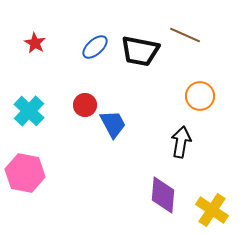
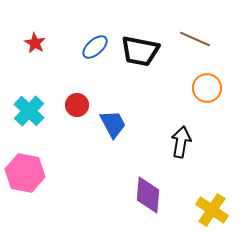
brown line: moved 10 px right, 4 px down
orange circle: moved 7 px right, 8 px up
red circle: moved 8 px left
purple diamond: moved 15 px left
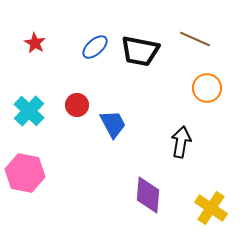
yellow cross: moved 1 px left, 2 px up
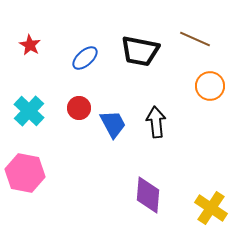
red star: moved 5 px left, 2 px down
blue ellipse: moved 10 px left, 11 px down
orange circle: moved 3 px right, 2 px up
red circle: moved 2 px right, 3 px down
black arrow: moved 25 px left, 20 px up; rotated 16 degrees counterclockwise
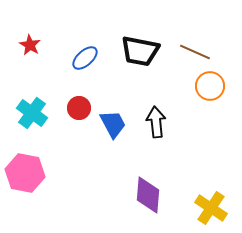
brown line: moved 13 px down
cyan cross: moved 3 px right, 2 px down; rotated 8 degrees counterclockwise
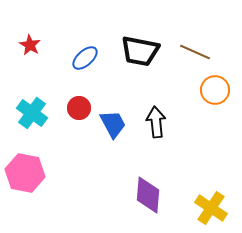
orange circle: moved 5 px right, 4 px down
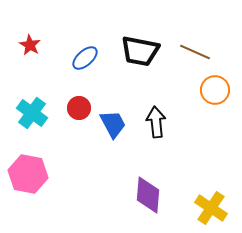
pink hexagon: moved 3 px right, 1 px down
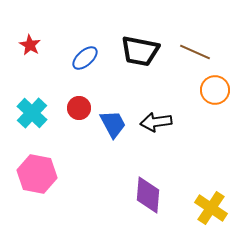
cyan cross: rotated 8 degrees clockwise
black arrow: rotated 92 degrees counterclockwise
pink hexagon: moved 9 px right
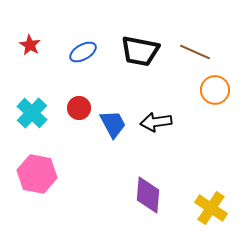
blue ellipse: moved 2 px left, 6 px up; rotated 12 degrees clockwise
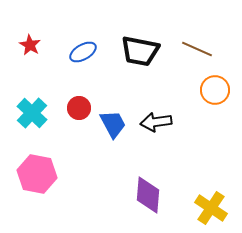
brown line: moved 2 px right, 3 px up
